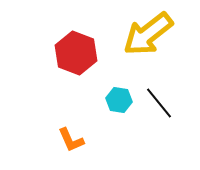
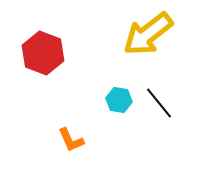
red hexagon: moved 33 px left
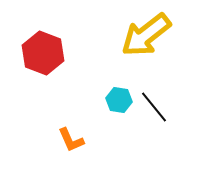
yellow arrow: moved 2 px left, 1 px down
black line: moved 5 px left, 4 px down
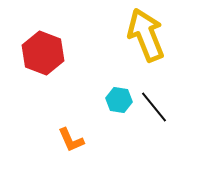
yellow arrow: rotated 106 degrees clockwise
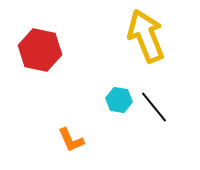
yellow arrow: moved 1 px down
red hexagon: moved 3 px left, 3 px up; rotated 9 degrees counterclockwise
